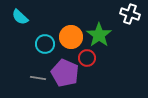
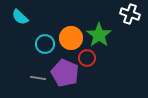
orange circle: moved 1 px down
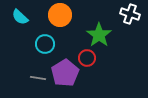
orange circle: moved 11 px left, 23 px up
purple pentagon: rotated 16 degrees clockwise
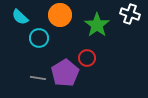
green star: moved 2 px left, 10 px up
cyan circle: moved 6 px left, 6 px up
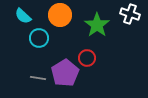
cyan semicircle: moved 3 px right, 1 px up
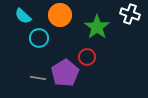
green star: moved 2 px down
red circle: moved 1 px up
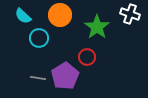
purple pentagon: moved 3 px down
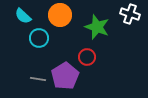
green star: rotated 15 degrees counterclockwise
gray line: moved 1 px down
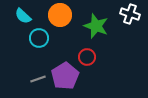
green star: moved 1 px left, 1 px up
gray line: rotated 28 degrees counterclockwise
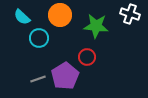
cyan semicircle: moved 1 px left, 1 px down
green star: rotated 15 degrees counterclockwise
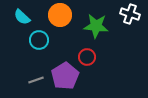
cyan circle: moved 2 px down
gray line: moved 2 px left, 1 px down
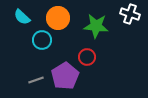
orange circle: moved 2 px left, 3 px down
cyan circle: moved 3 px right
